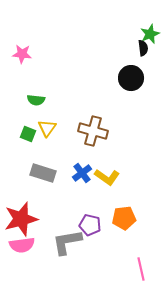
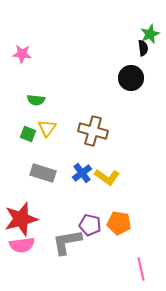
orange pentagon: moved 5 px left, 5 px down; rotated 15 degrees clockwise
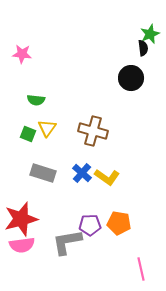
blue cross: rotated 12 degrees counterclockwise
purple pentagon: rotated 15 degrees counterclockwise
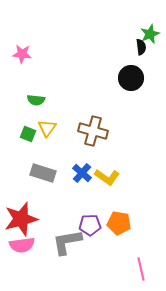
black semicircle: moved 2 px left, 1 px up
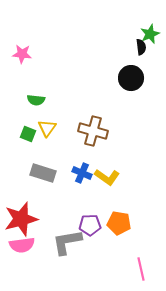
blue cross: rotated 18 degrees counterclockwise
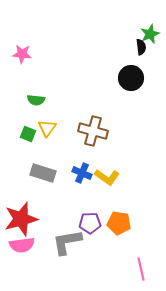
purple pentagon: moved 2 px up
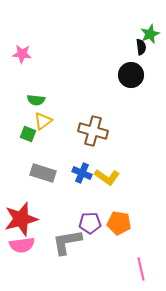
black circle: moved 3 px up
yellow triangle: moved 4 px left, 7 px up; rotated 18 degrees clockwise
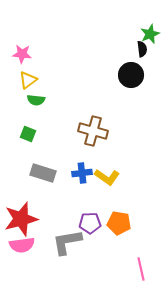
black semicircle: moved 1 px right, 2 px down
yellow triangle: moved 15 px left, 41 px up
blue cross: rotated 30 degrees counterclockwise
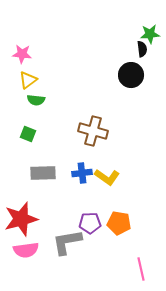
green star: rotated 18 degrees clockwise
gray rectangle: rotated 20 degrees counterclockwise
pink semicircle: moved 4 px right, 5 px down
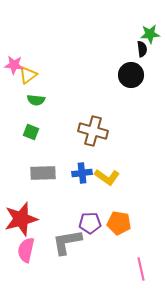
pink star: moved 8 px left, 11 px down
yellow triangle: moved 5 px up
green square: moved 3 px right, 2 px up
pink semicircle: rotated 110 degrees clockwise
